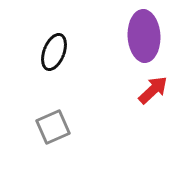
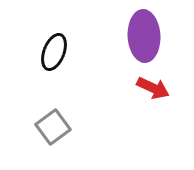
red arrow: moved 2 px up; rotated 68 degrees clockwise
gray square: rotated 12 degrees counterclockwise
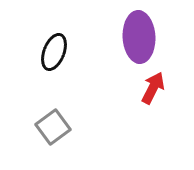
purple ellipse: moved 5 px left, 1 px down
red arrow: rotated 88 degrees counterclockwise
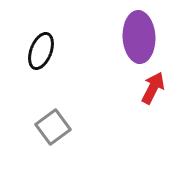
black ellipse: moved 13 px left, 1 px up
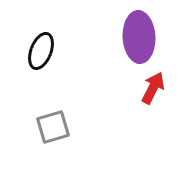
gray square: rotated 20 degrees clockwise
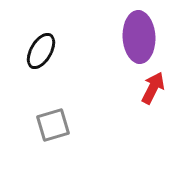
black ellipse: rotated 9 degrees clockwise
gray square: moved 2 px up
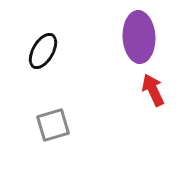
black ellipse: moved 2 px right
red arrow: moved 2 px down; rotated 52 degrees counterclockwise
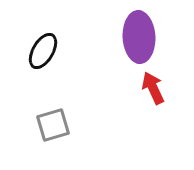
red arrow: moved 2 px up
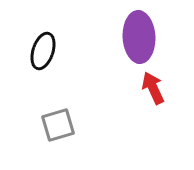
black ellipse: rotated 12 degrees counterclockwise
gray square: moved 5 px right
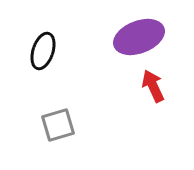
purple ellipse: rotated 72 degrees clockwise
red arrow: moved 2 px up
